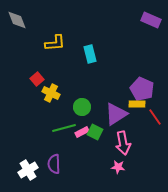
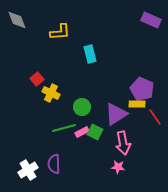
yellow L-shape: moved 5 px right, 11 px up
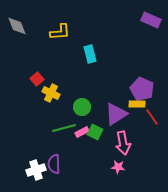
gray diamond: moved 6 px down
red line: moved 3 px left
white cross: moved 8 px right; rotated 12 degrees clockwise
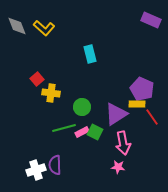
yellow L-shape: moved 16 px left, 4 px up; rotated 45 degrees clockwise
yellow cross: rotated 18 degrees counterclockwise
purple semicircle: moved 1 px right, 1 px down
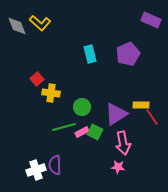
yellow L-shape: moved 4 px left, 5 px up
purple pentagon: moved 14 px left, 35 px up; rotated 25 degrees clockwise
yellow rectangle: moved 4 px right, 1 px down
green line: moved 1 px up
